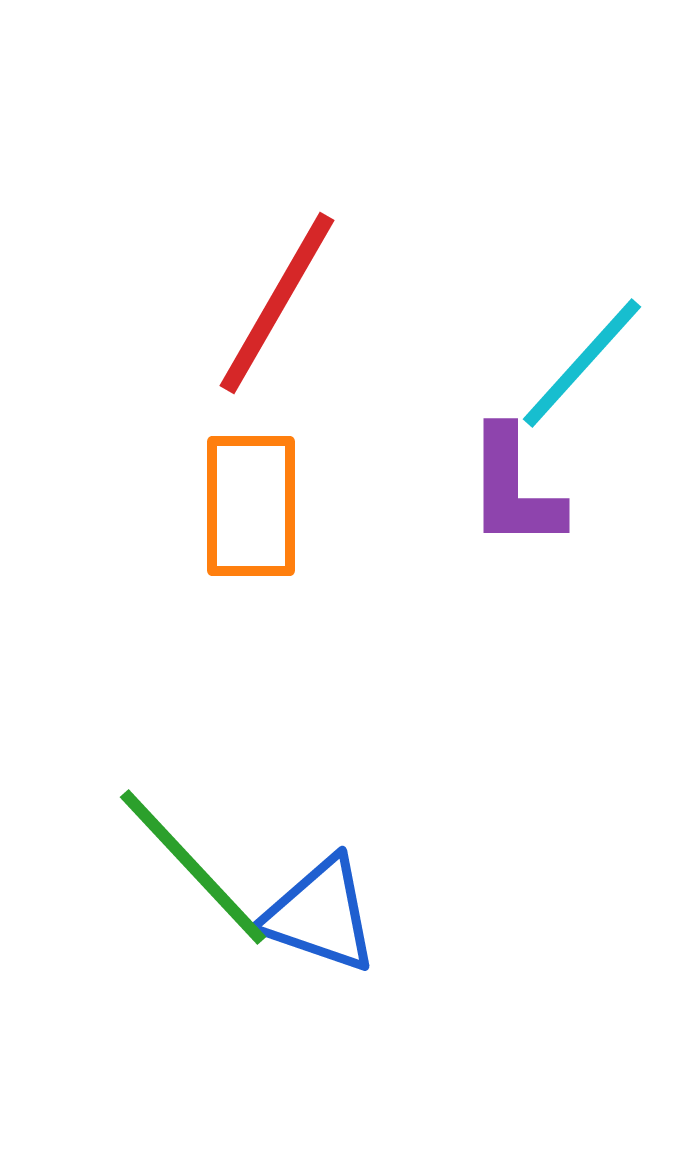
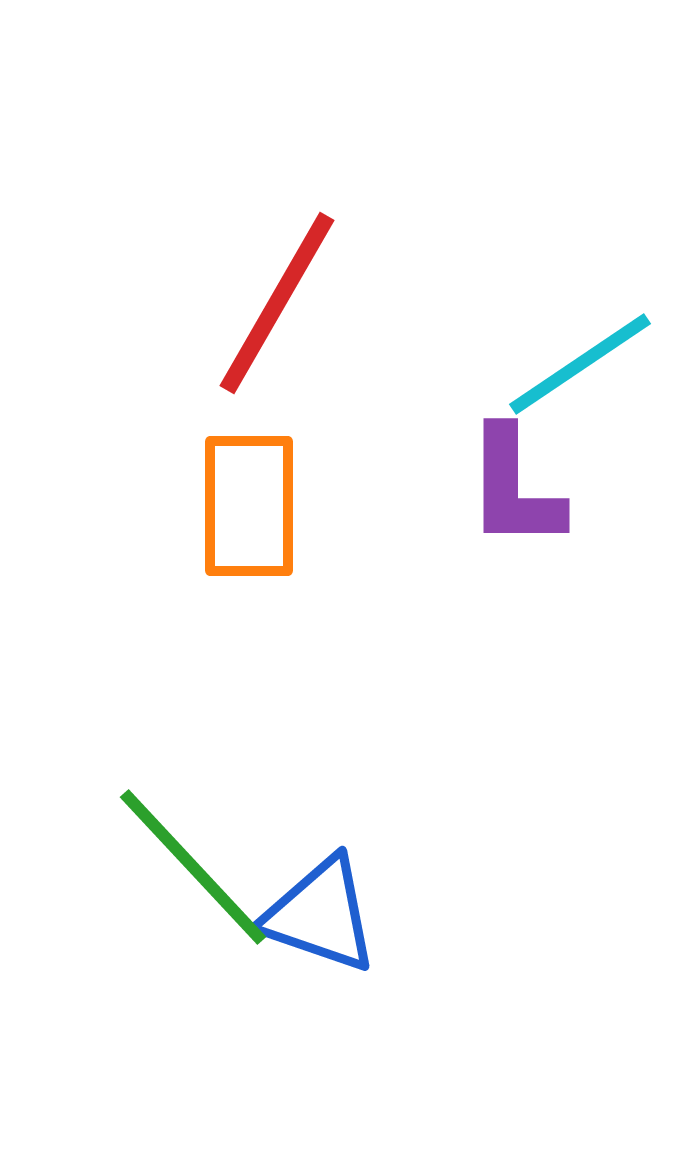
cyan line: moved 2 px left, 1 px down; rotated 14 degrees clockwise
orange rectangle: moved 2 px left
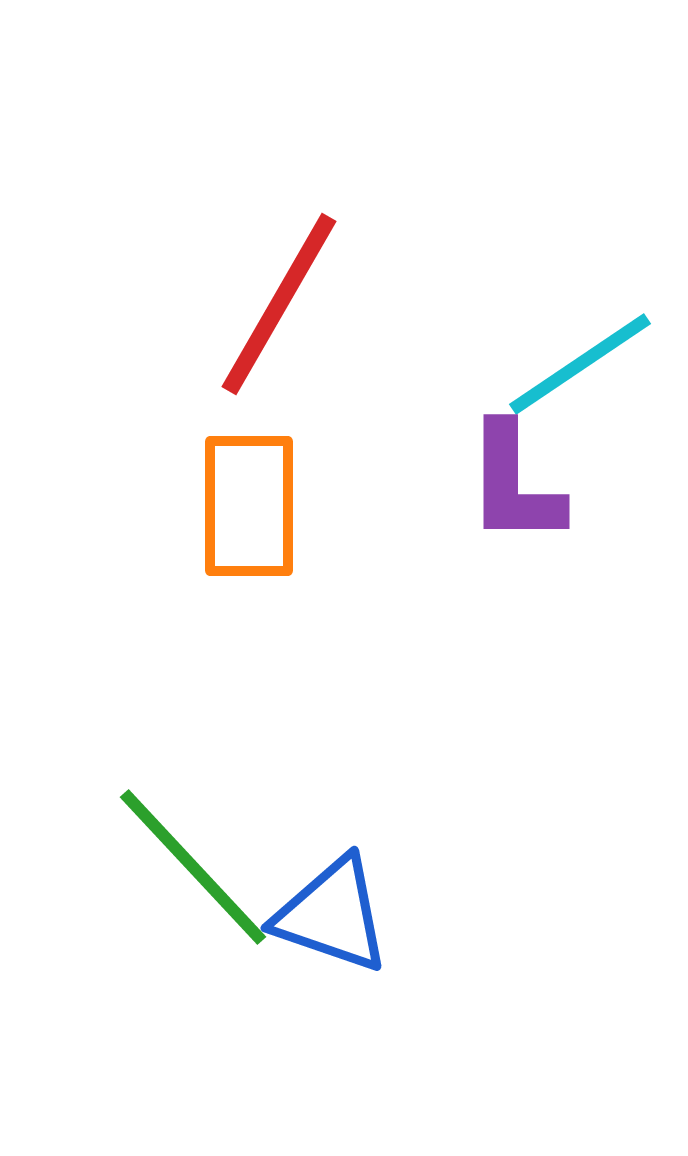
red line: moved 2 px right, 1 px down
purple L-shape: moved 4 px up
blue triangle: moved 12 px right
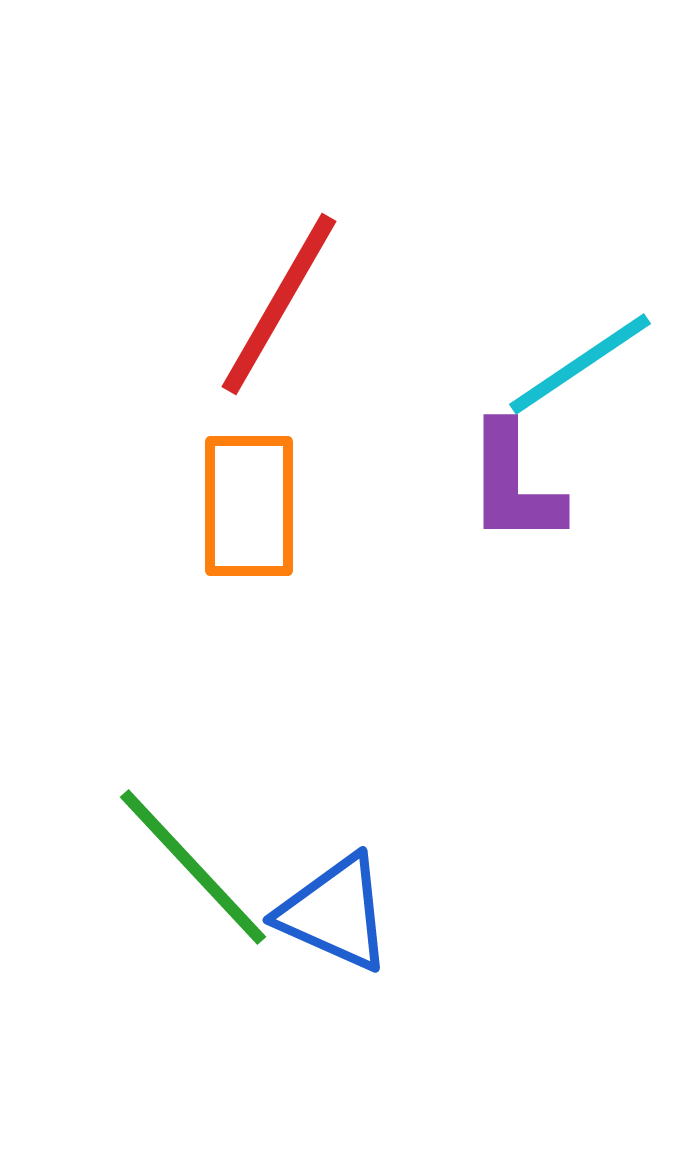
blue triangle: moved 3 px right, 2 px up; rotated 5 degrees clockwise
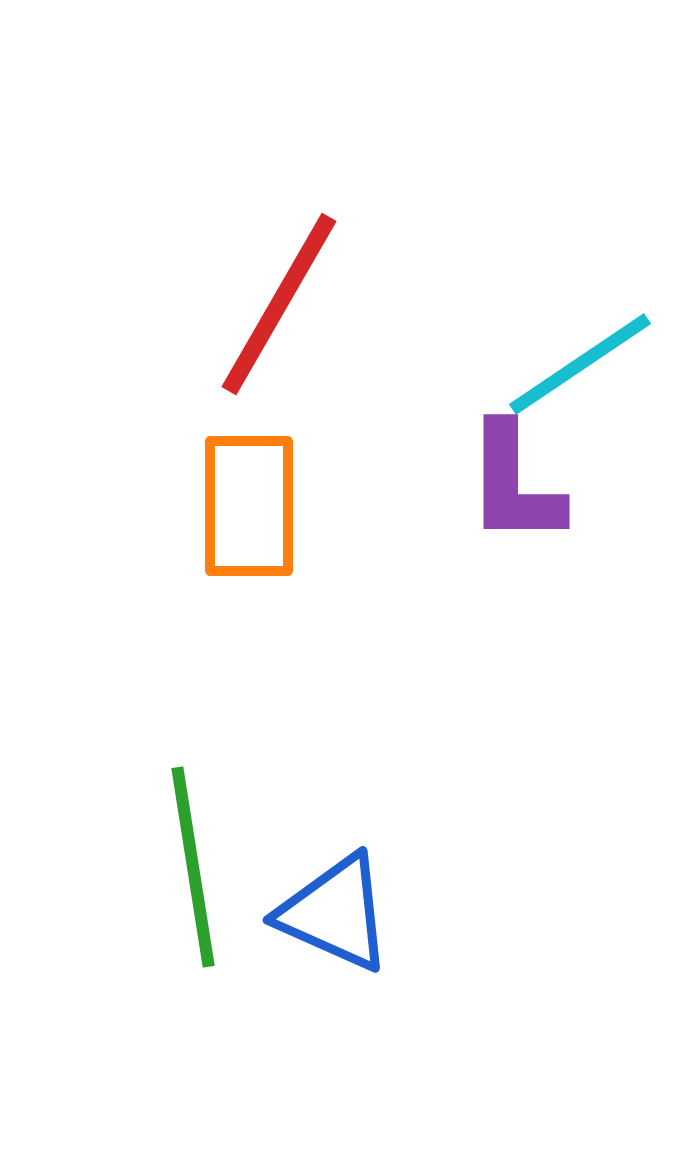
green line: rotated 34 degrees clockwise
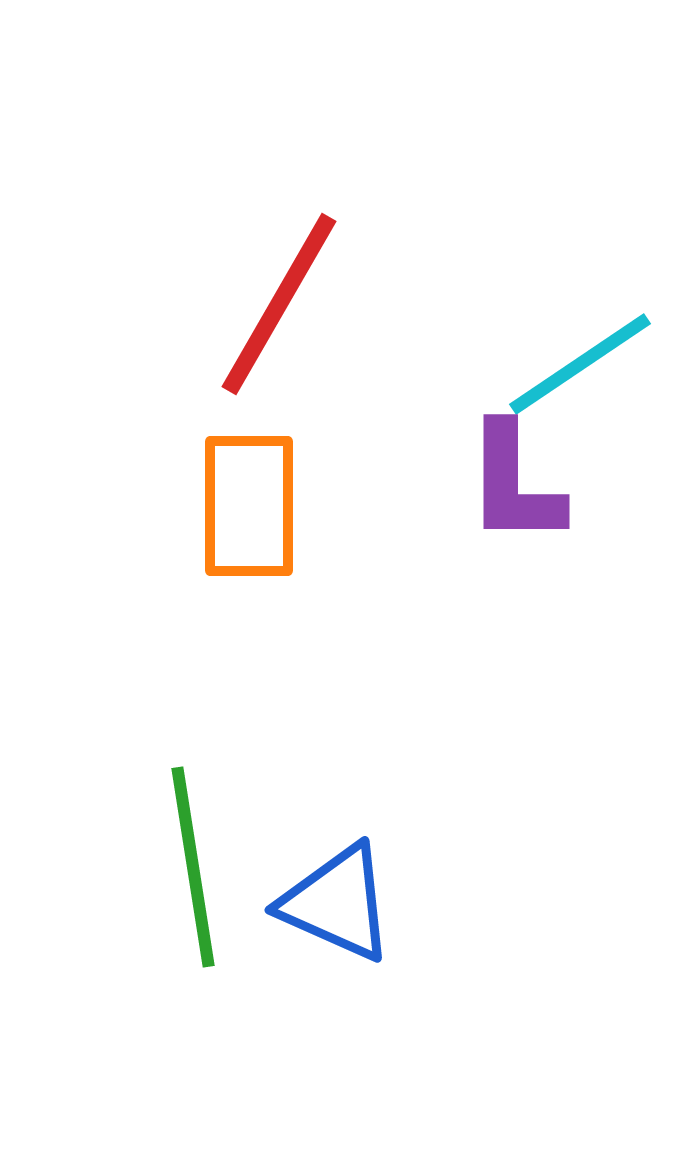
blue triangle: moved 2 px right, 10 px up
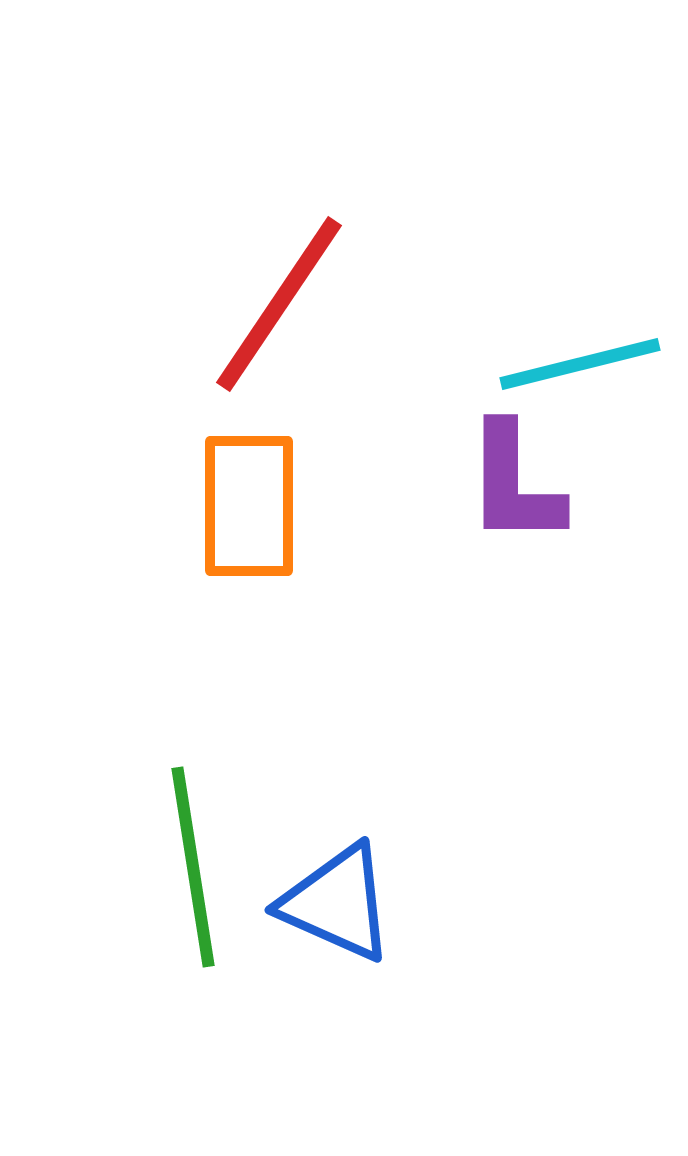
red line: rotated 4 degrees clockwise
cyan line: rotated 20 degrees clockwise
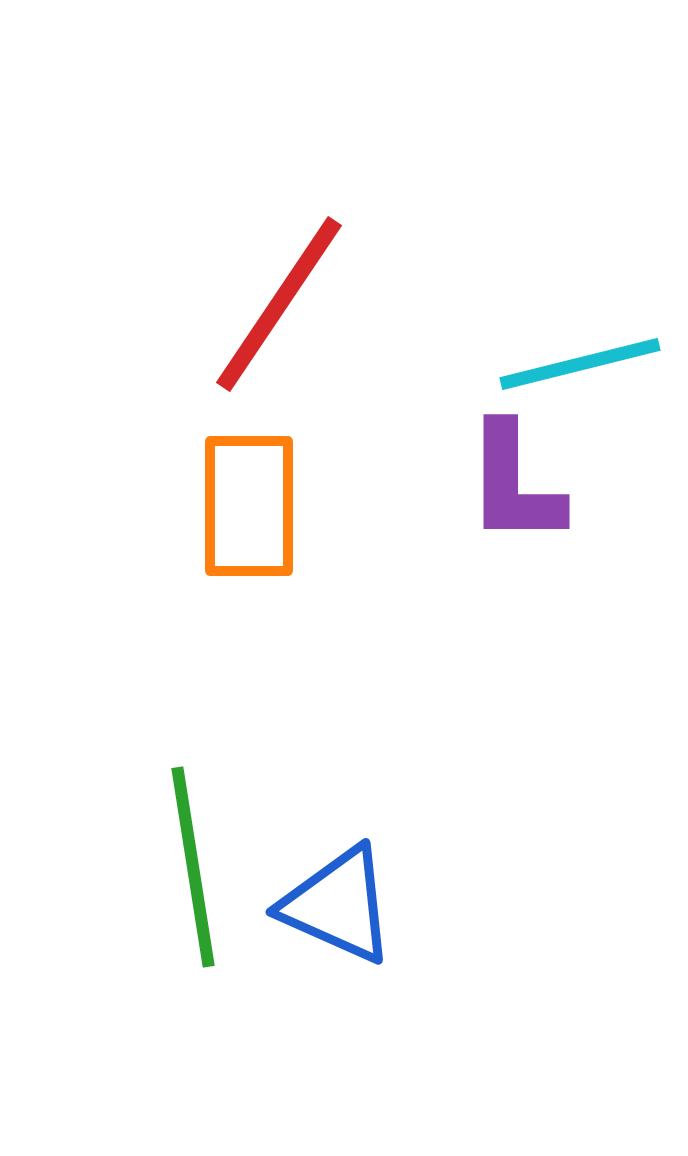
blue triangle: moved 1 px right, 2 px down
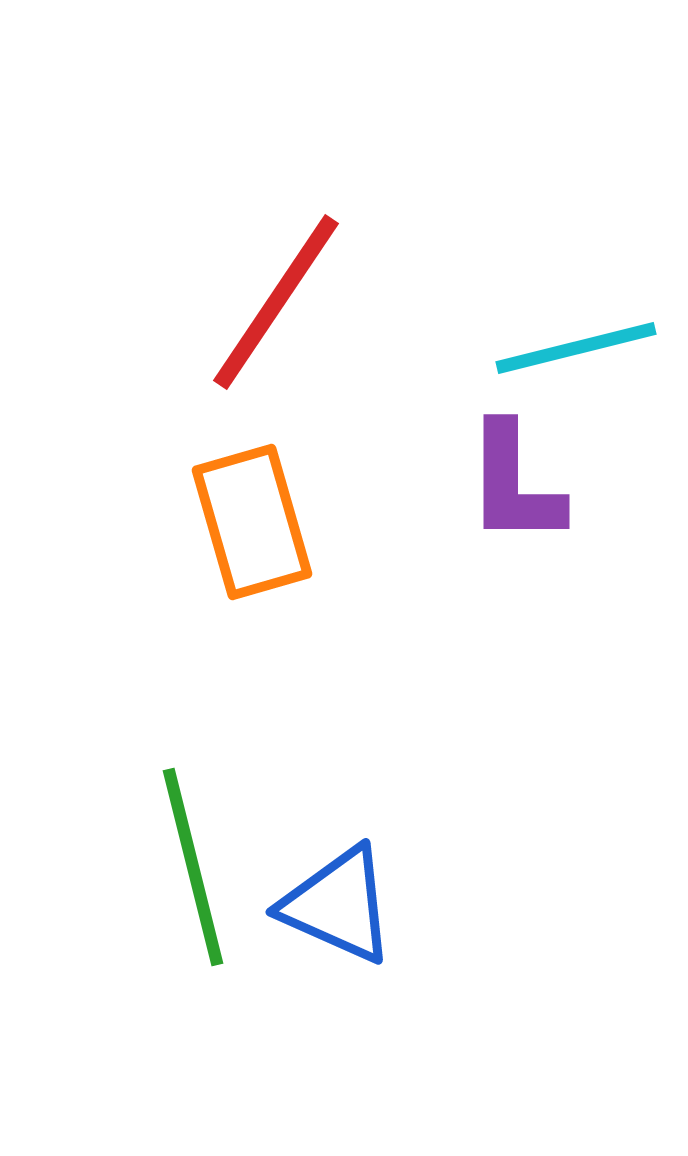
red line: moved 3 px left, 2 px up
cyan line: moved 4 px left, 16 px up
orange rectangle: moved 3 px right, 16 px down; rotated 16 degrees counterclockwise
green line: rotated 5 degrees counterclockwise
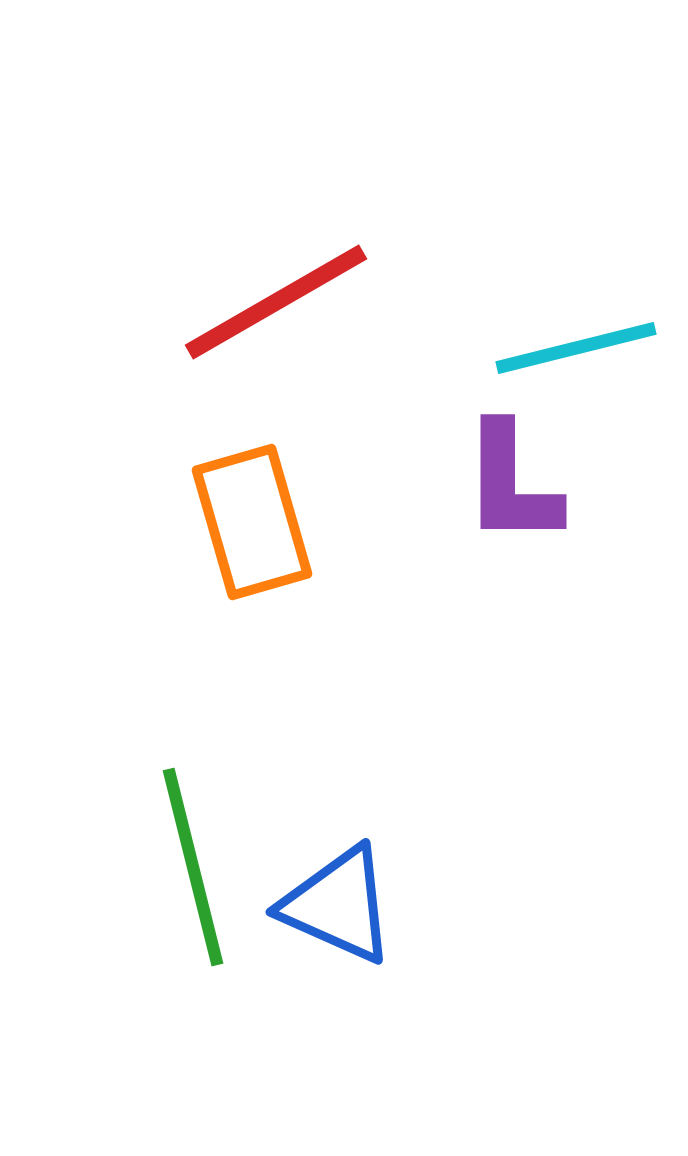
red line: rotated 26 degrees clockwise
purple L-shape: moved 3 px left
